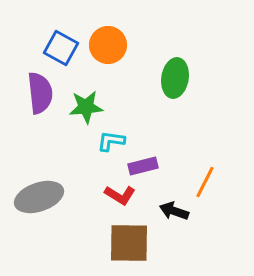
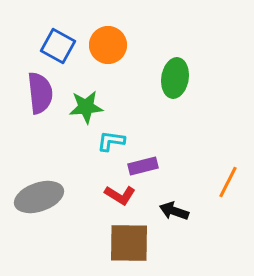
blue square: moved 3 px left, 2 px up
orange line: moved 23 px right
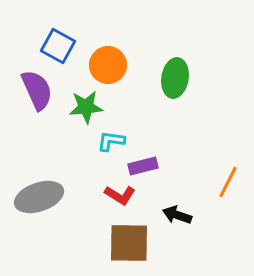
orange circle: moved 20 px down
purple semicircle: moved 3 px left, 3 px up; rotated 18 degrees counterclockwise
black arrow: moved 3 px right, 4 px down
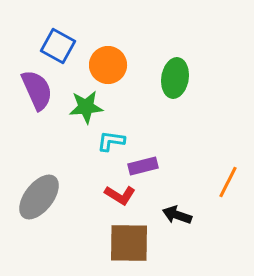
gray ellipse: rotated 33 degrees counterclockwise
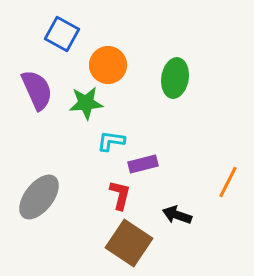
blue square: moved 4 px right, 12 px up
green star: moved 4 px up
purple rectangle: moved 2 px up
red L-shape: rotated 108 degrees counterclockwise
brown square: rotated 33 degrees clockwise
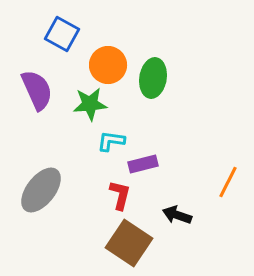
green ellipse: moved 22 px left
green star: moved 4 px right, 1 px down
gray ellipse: moved 2 px right, 7 px up
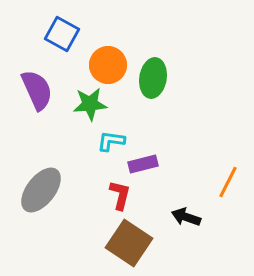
black arrow: moved 9 px right, 2 px down
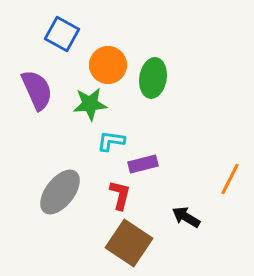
orange line: moved 2 px right, 3 px up
gray ellipse: moved 19 px right, 2 px down
black arrow: rotated 12 degrees clockwise
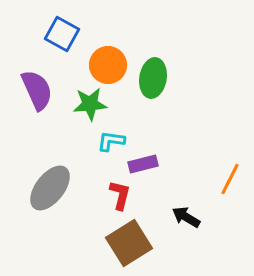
gray ellipse: moved 10 px left, 4 px up
brown square: rotated 24 degrees clockwise
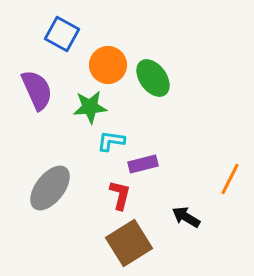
green ellipse: rotated 45 degrees counterclockwise
green star: moved 3 px down
